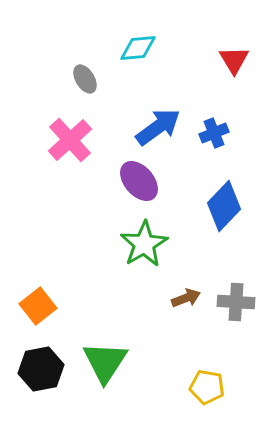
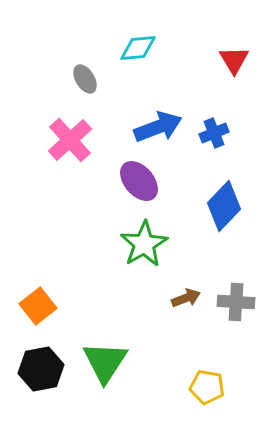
blue arrow: rotated 15 degrees clockwise
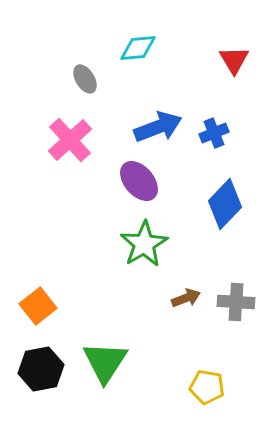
blue diamond: moved 1 px right, 2 px up
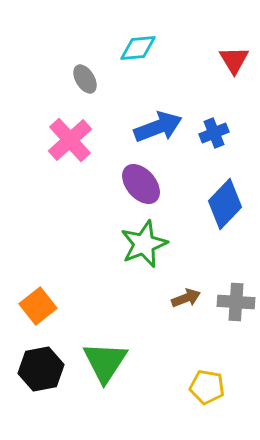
purple ellipse: moved 2 px right, 3 px down
green star: rotated 9 degrees clockwise
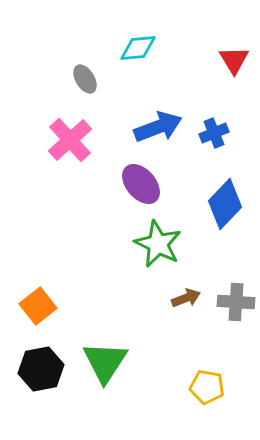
green star: moved 14 px right; rotated 24 degrees counterclockwise
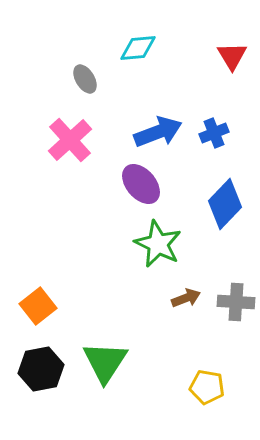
red triangle: moved 2 px left, 4 px up
blue arrow: moved 5 px down
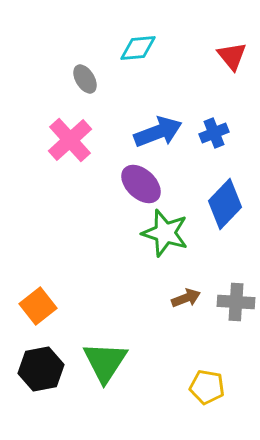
red triangle: rotated 8 degrees counterclockwise
purple ellipse: rotated 6 degrees counterclockwise
green star: moved 7 px right, 11 px up; rotated 9 degrees counterclockwise
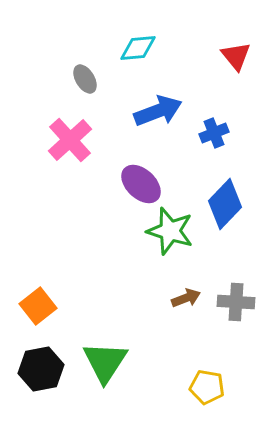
red triangle: moved 4 px right
blue arrow: moved 21 px up
green star: moved 5 px right, 2 px up
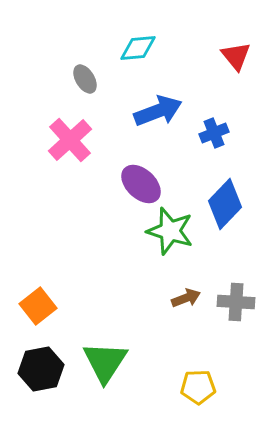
yellow pentagon: moved 9 px left; rotated 12 degrees counterclockwise
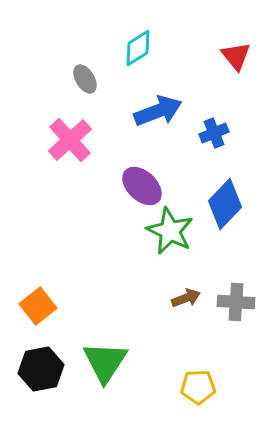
cyan diamond: rotated 27 degrees counterclockwise
purple ellipse: moved 1 px right, 2 px down
green star: rotated 9 degrees clockwise
